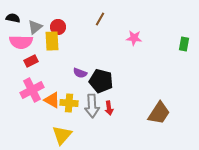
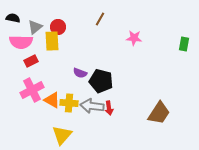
gray arrow: rotated 100 degrees clockwise
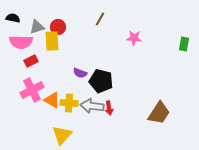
gray triangle: moved 2 px right; rotated 21 degrees clockwise
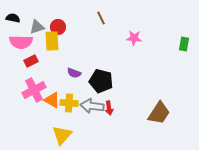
brown line: moved 1 px right, 1 px up; rotated 56 degrees counterclockwise
purple semicircle: moved 6 px left
pink cross: moved 2 px right
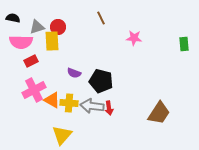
green rectangle: rotated 16 degrees counterclockwise
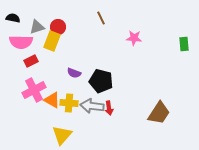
yellow rectangle: rotated 24 degrees clockwise
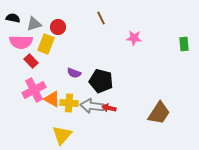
gray triangle: moved 3 px left, 3 px up
yellow rectangle: moved 6 px left, 3 px down
red rectangle: rotated 72 degrees clockwise
orange triangle: moved 1 px up
red arrow: rotated 112 degrees clockwise
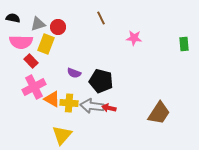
gray triangle: moved 4 px right
pink cross: moved 3 px up
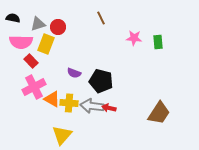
green rectangle: moved 26 px left, 2 px up
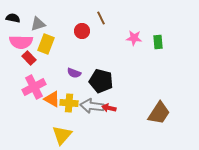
red circle: moved 24 px right, 4 px down
red rectangle: moved 2 px left, 3 px up
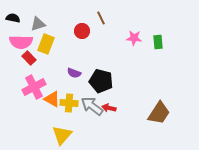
gray arrow: rotated 30 degrees clockwise
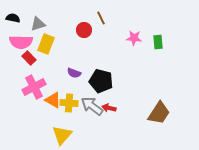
red circle: moved 2 px right, 1 px up
orange triangle: moved 1 px right, 1 px down
